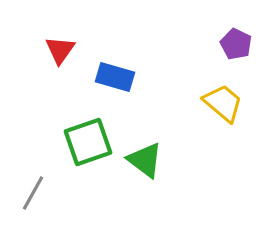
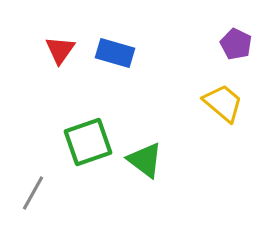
blue rectangle: moved 24 px up
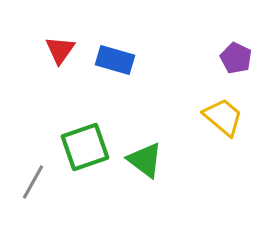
purple pentagon: moved 14 px down
blue rectangle: moved 7 px down
yellow trapezoid: moved 14 px down
green square: moved 3 px left, 5 px down
gray line: moved 11 px up
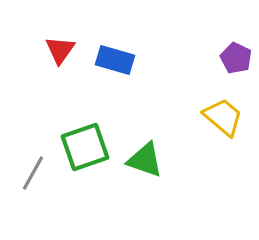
green triangle: rotated 18 degrees counterclockwise
gray line: moved 9 px up
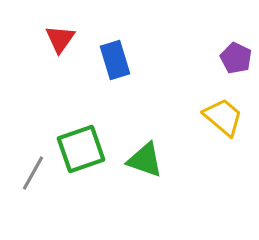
red triangle: moved 11 px up
blue rectangle: rotated 57 degrees clockwise
green square: moved 4 px left, 2 px down
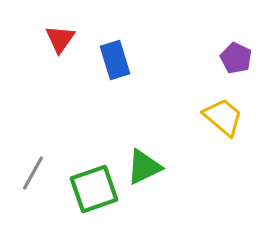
green square: moved 13 px right, 40 px down
green triangle: moved 1 px left, 7 px down; rotated 45 degrees counterclockwise
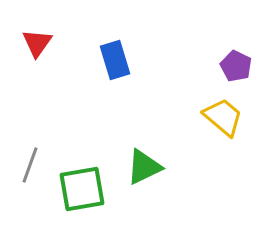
red triangle: moved 23 px left, 4 px down
purple pentagon: moved 8 px down
gray line: moved 3 px left, 8 px up; rotated 9 degrees counterclockwise
green square: moved 12 px left; rotated 9 degrees clockwise
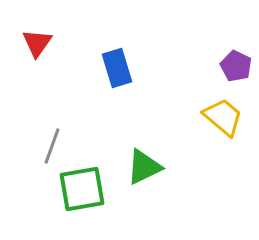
blue rectangle: moved 2 px right, 8 px down
gray line: moved 22 px right, 19 px up
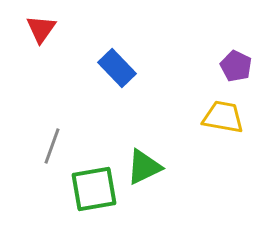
red triangle: moved 4 px right, 14 px up
blue rectangle: rotated 27 degrees counterclockwise
yellow trapezoid: rotated 30 degrees counterclockwise
green square: moved 12 px right
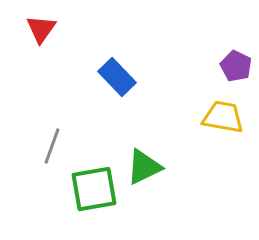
blue rectangle: moved 9 px down
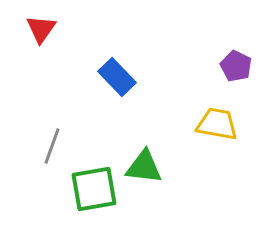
yellow trapezoid: moved 6 px left, 7 px down
green triangle: rotated 33 degrees clockwise
